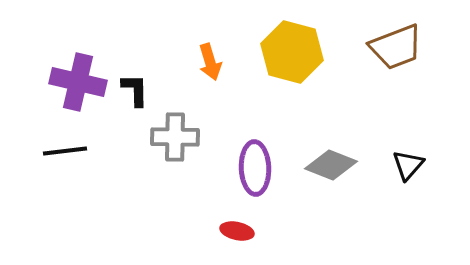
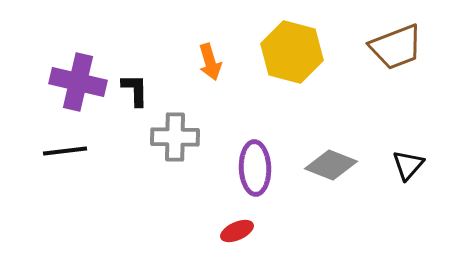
red ellipse: rotated 36 degrees counterclockwise
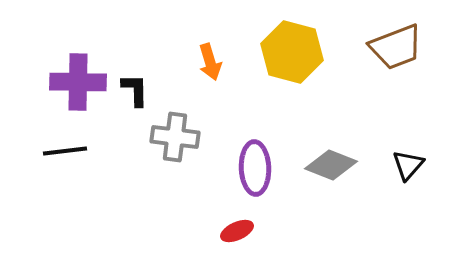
purple cross: rotated 12 degrees counterclockwise
gray cross: rotated 6 degrees clockwise
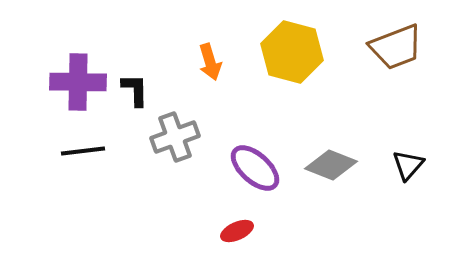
gray cross: rotated 27 degrees counterclockwise
black line: moved 18 px right
purple ellipse: rotated 46 degrees counterclockwise
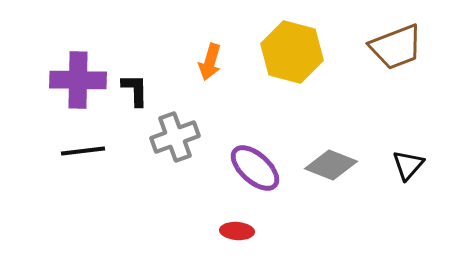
orange arrow: rotated 33 degrees clockwise
purple cross: moved 2 px up
red ellipse: rotated 28 degrees clockwise
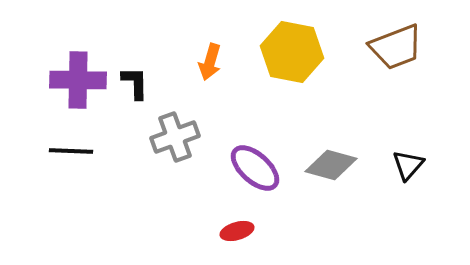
yellow hexagon: rotated 4 degrees counterclockwise
black L-shape: moved 7 px up
black line: moved 12 px left; rotated 9 degrees clockwise
gray diamond: rotated 6 degrees counterclockwise
red ellipse: rotated 20 degrees counterclockwise
